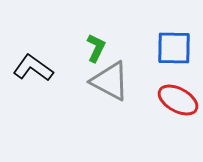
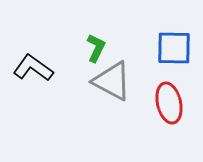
gray triangle: moved 2 px right
red ellipse: moved 9 px left, 3 px down; rotated 48 degrees clockwise
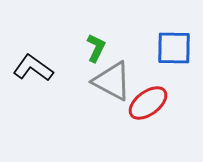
red ellipse: moved 21 px left; rotated 66 degrees clockwise
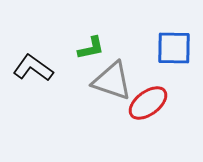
green L-shape: moved 5 px left; rotated 52 degrees clockwise
gray triangle: rotated 9 degrees counterclockwise
